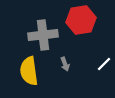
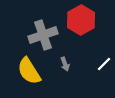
red hexagon: rotated 20 degrees counterclockwise
gray cross: rotated 12 degrees counterclockwise
yellow semicircle: rotated 24 degrees counterclockwise
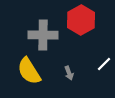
gray cross: rotated 20 degrees clockwise
gray arrow: moved 4 px right, 9 px down
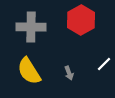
gray cross: moved 12 px left, 8 px up
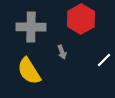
red hexagon: moved 1 px up
white line: moved 4 px up
gray arrow: moved 7 px left, 21 px up
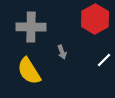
red hexagon: moved 14 px right
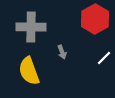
white line: moved 2 px up
yellow semicircle: rotated 12 degrees clockwise
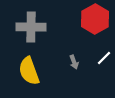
gray arrow: moved 12 px right, 10 px down
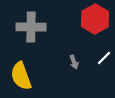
yellow semicircle: moved 8 px left, 5 px down
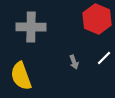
red hexagon: moved 2 px right; rotated 8 degrees counterclockwise
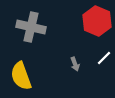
red hexagon: moved 2 px down
gray cross: rotated 12 degrees clockwise
gray arrow: moved 1 px right, 2 px down
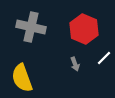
red hexagon: moved 13 px left, 8 px down
yellow semicircle: moved 1 px right, 2 px down
